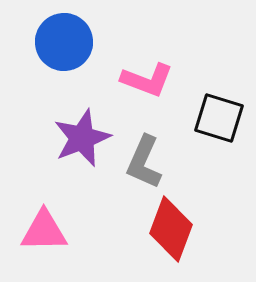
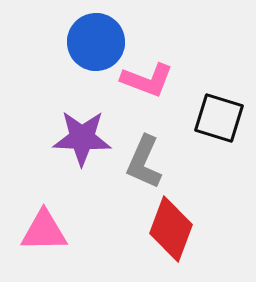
blue circle: moved 32 px right
purple star: rotated 24 degrees clockwise
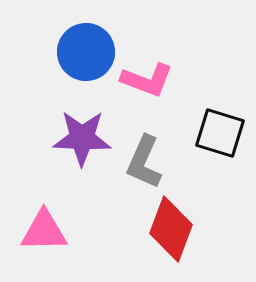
blue circle: moved 10 px left, 10 px down
black square: moved 1 px right, 15 px down
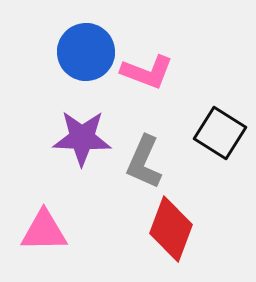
pink L-shape: moved 8 px up
black square: rotated 15 degrees clockwise
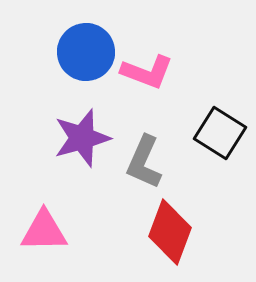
purple star: rotated 18 degrees counterclockwise
red diamond: moved 1 px left, 3 px down
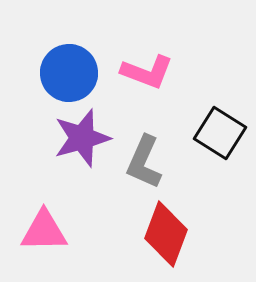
blue circle: moved 17 px left, 21 px down
red diamond: moved 4 px left, 2 px down
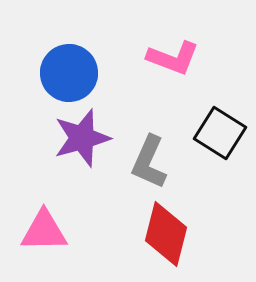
pink L-shape: moved 26 px right, 14 px up
gray L-shape: moved 5 px right
red diamond: rotated 6 degrees counterclockwise
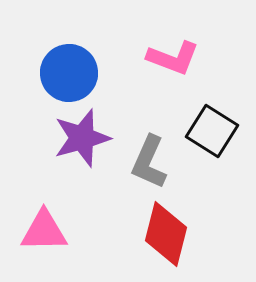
black square: moved 8 px left, 2 px up
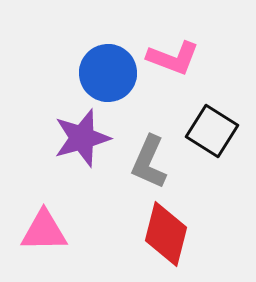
blue circle: moved 39 px right
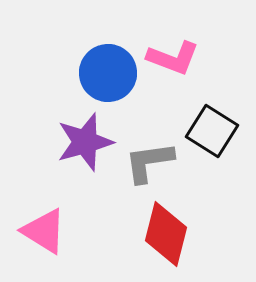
purple star: moved 3 px right, 4 px down
gray L-shape: rotated 58 degrees clockwise
pink triangle: rotated 33 degrees clockwise
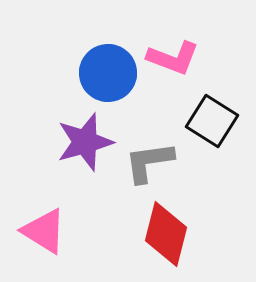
black square: moved 10 px up
